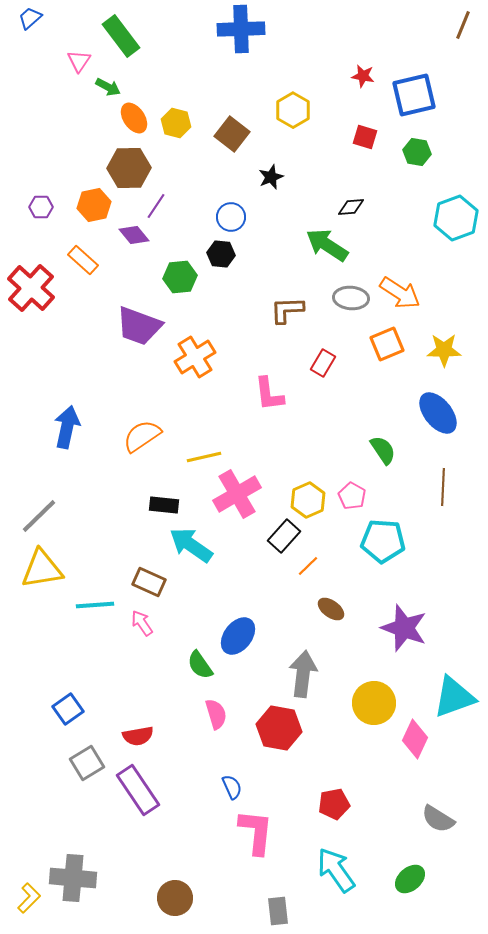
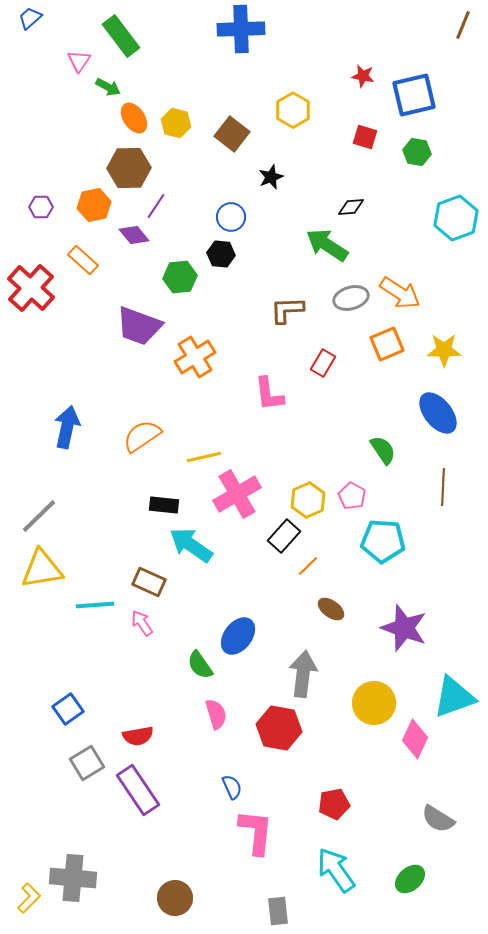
gray ellipse at (351, 298): rotated 20 degrees counterclockwise
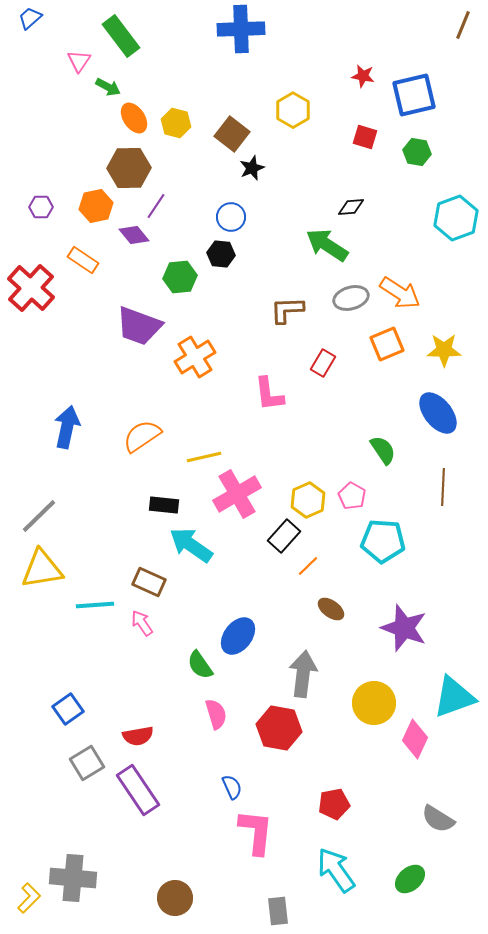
black star at (271, 177): moved 19 px left, 9 px up
orange hexagon at (94, 205): moved 2 px right, 1 px down
orange rectangle at (83, 260): rotated 8 degrees counterclockwise
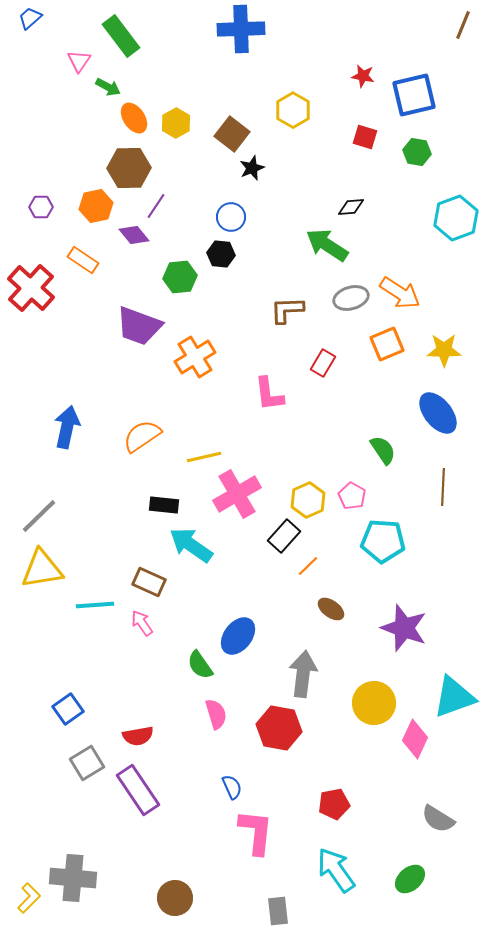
yellow hexagon at (176, 123): rotated 16 degrees clockwise
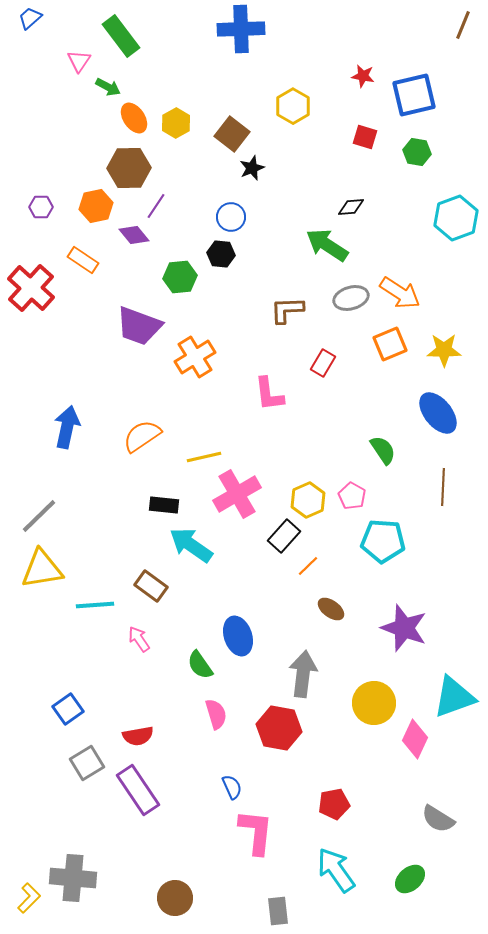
yellow hexagon at (293, 110): moved 4 px up
orange square at (387, 344): moved 3 px right
brown rectangle at (149, 582): moved 2 px right, 4 px down; rotated 12 degrees clockwise
pink arrow at (142, 623): moved 3 px left, 16 px down
blue ellipse at (238, 636): rotated 57 degrees counterclockwise
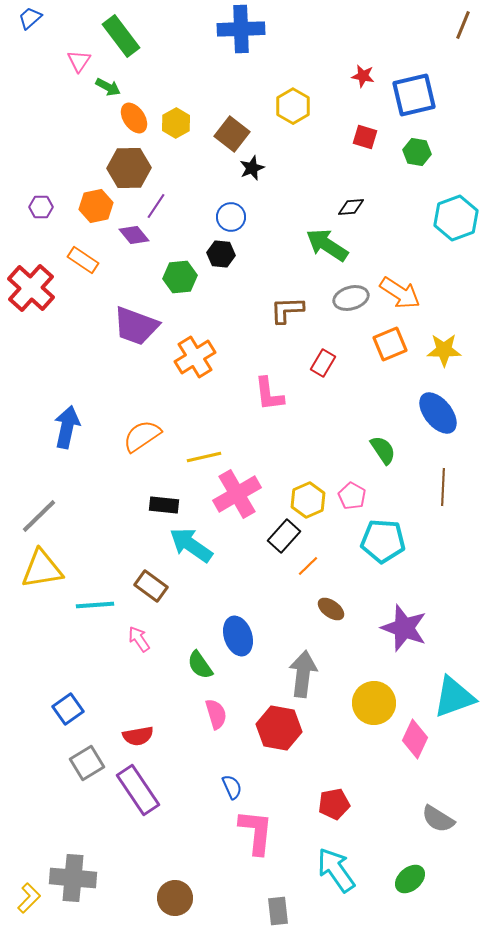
purple trapezoid at (139, 326): moved 3 px left
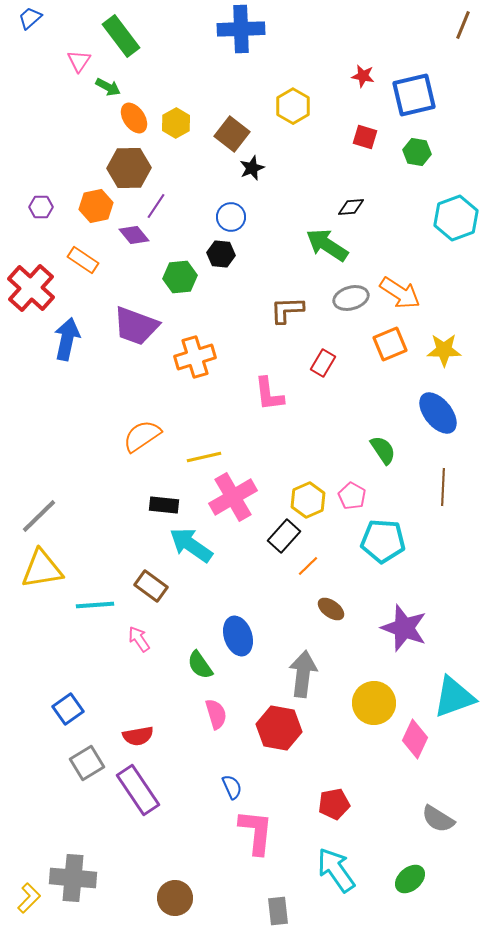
orange cross at (195, 357): rotated 15 degrees clockwise
blue arrow at (67, 427): moved 88 px up
pink cross at (237, 494): moved 4 px left, 3 px down
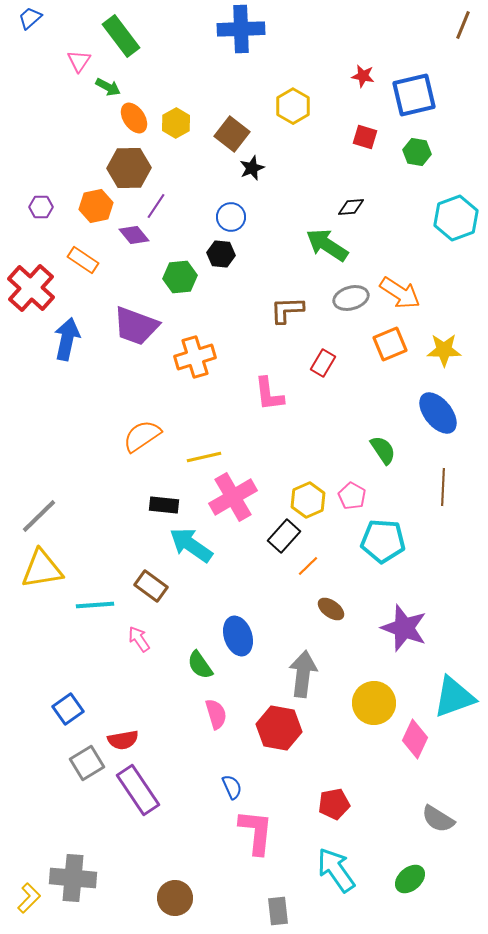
red semicircle at (138, 736): moved 15 px left, 4 px down
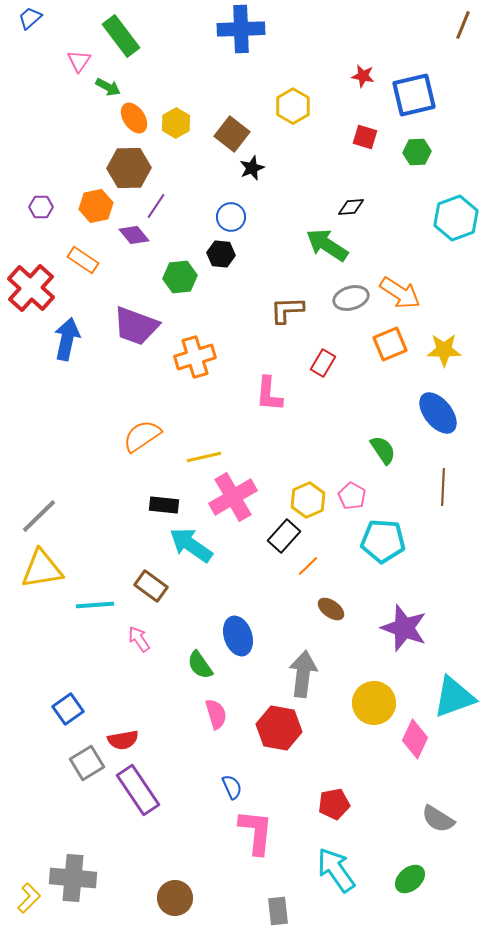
green hexagon at (417, 152): rotated 12 degrees counterclockwise
pink L-shape at (269, 394): rotated 12 degrees clockwise
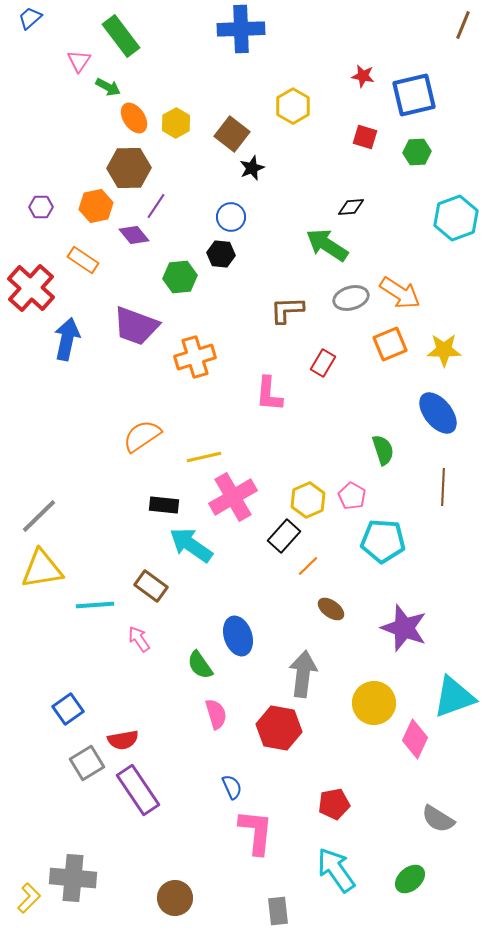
green semicircle at (383, 450): rotated 16 degrees clockwise
